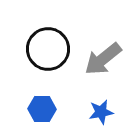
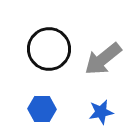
black circle: moved 1 px right
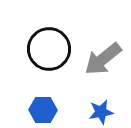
blue hexagon: moved 1 px right, 1 px down
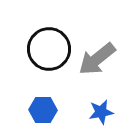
gray arrow: moved 6 px left
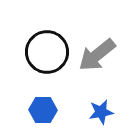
black circle: moved 2 px left, 3 px down
gray arrow: moved 4 px up
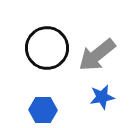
black circle: moved 4 px up
blue star: moved 1 px right, 15 px up
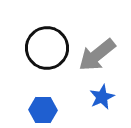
blue star: rotated 15 degrees counterclockwise
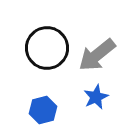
blue star: moved 6 px left
blue hexagon: rotated 16 degrees counterclockwise
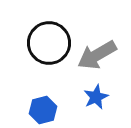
black circle: moved 2 px right, 5 px up
gray arrow: rotated 9 degrees clockwise
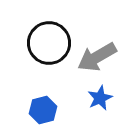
gray arrow: moved 2 px down
blue star: moved 4 px right, 1 px down
